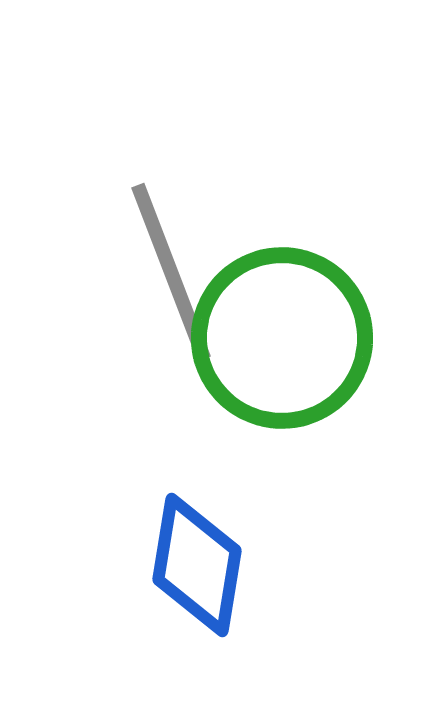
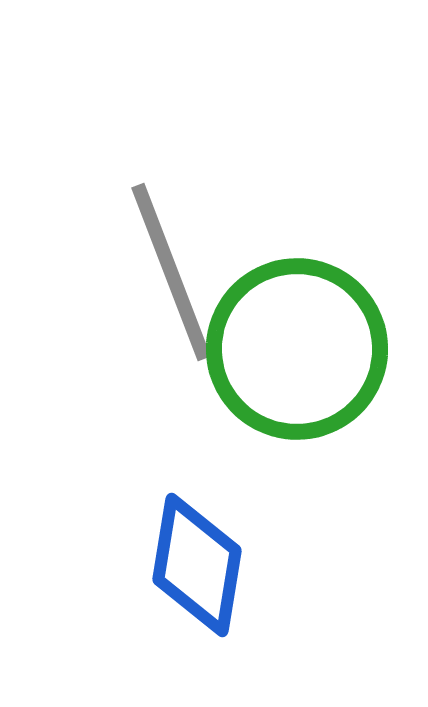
green circle: moved 15 px right, 11 px down
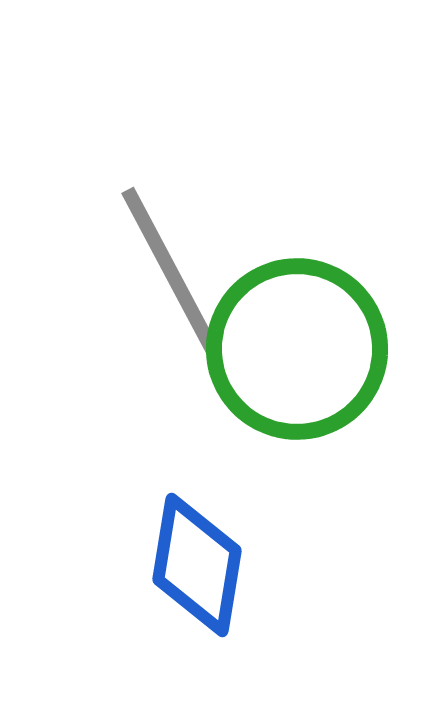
gray line: rotated 7 degrees counterclockwise
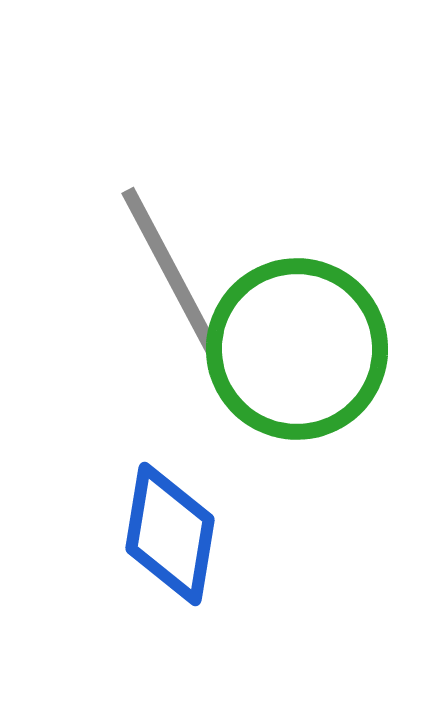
blue diamond: moved 27 px left, 31 px up
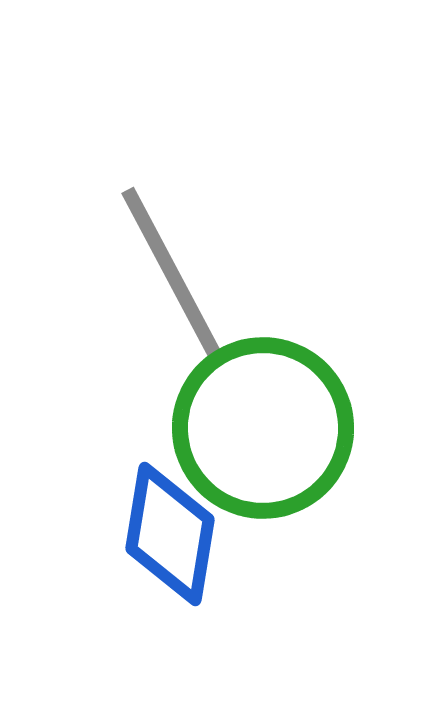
green circle: moved 34 px left, 79 px down
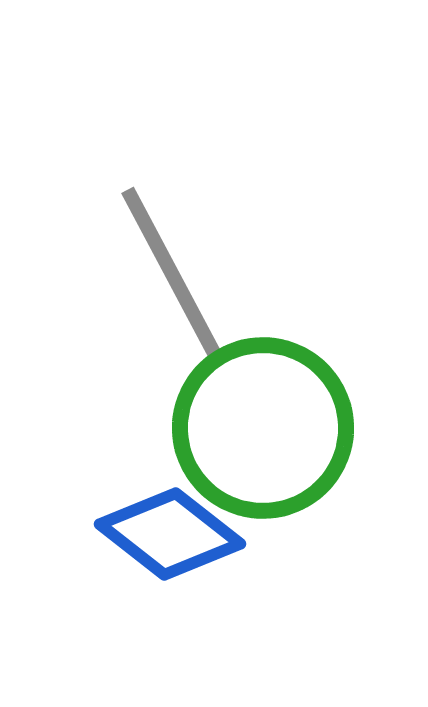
blue diamond: rotated 61 degrees counterclockwise
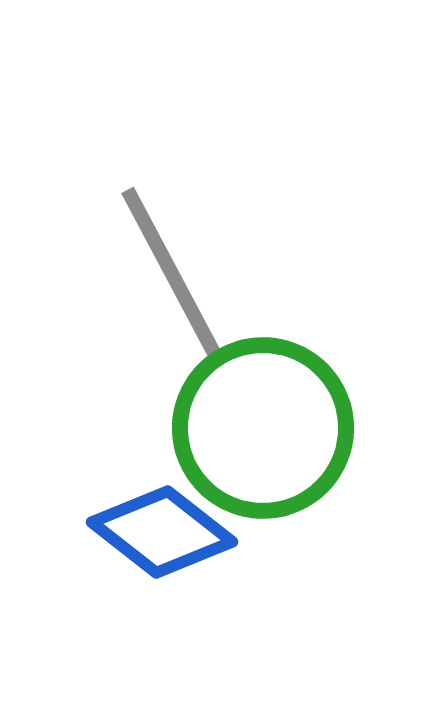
blue diamond: moved 8 px left, 2 px up
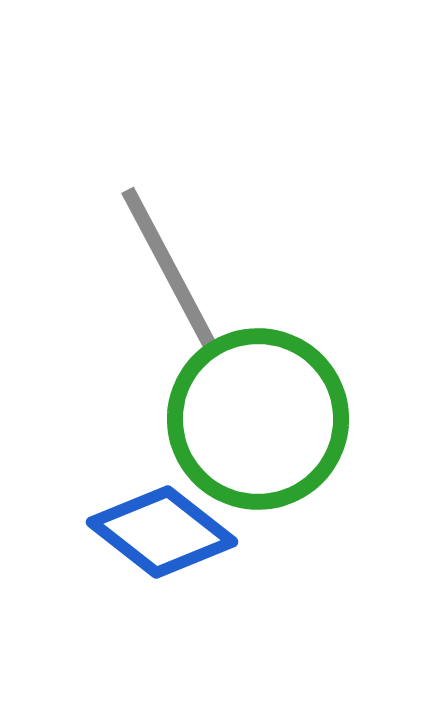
green circle: moved 5 px left, 9 px up
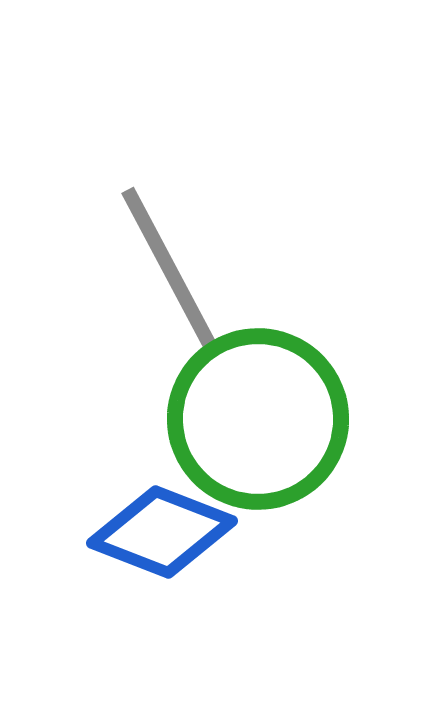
blue diamond: rotated 17 degrees counterclockwise
